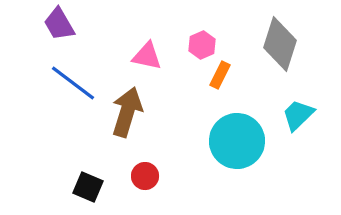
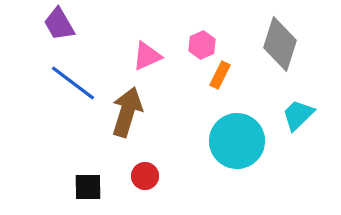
pink triangle: rotated 36 degrees counterclockwise
black square: rotated 24 degrees counterclockwise
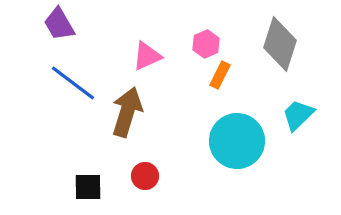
pink hexagon: moved 4 px right, 1 px up
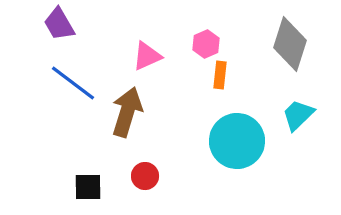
gray diamond: moved 10 px right
orange rectangle: rotated 20 degrees counterclockwise
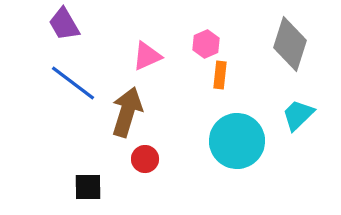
purple trapezoid: moved 5 px right
red circle: moved 17 px up
